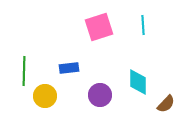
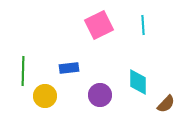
pink square: moved 2 px up; rotated 8 degrees counterclockwise
green line: moved 1 px left
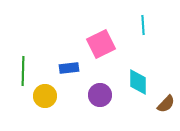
pink square: moved 2 px right, 19 px down
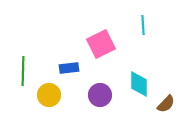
cyan diamond: moved 1 px right, 2 px down
yellow circle: moved 4 px right, 1 px up
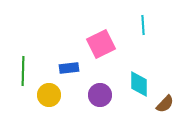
brown semicircle: moved 1 px left
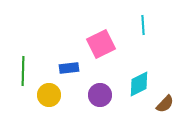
cyan diamond: rotated 64 degrees clockwise
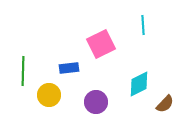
purple circle: moved 4 px left, 7 px down
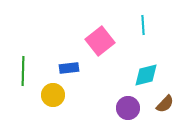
pink square: moved 1 px left, 3 px up; rotated 12 degrees counterclockwise
cyan diamond: moved 7 px right, 9 px up; rotated 12 degrees clockwise
yellow circle: moved 4 px right
purple circle: moved 32 px right, 6 px down
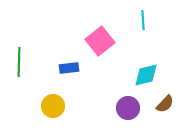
cyan line: moved 5 px up
green line: moved 4 px left, 9 px up
yellow circle: moved 11 px down
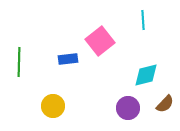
blue rectangle: moved 1 px left, 9 px up
